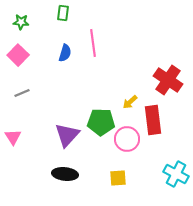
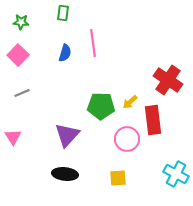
green pentagon: moved 16 px up
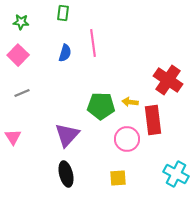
yellow arrow: rotated 49 degrees clockwise
black ellipse: moved 1 px right; rotated 70 degrees clockwise
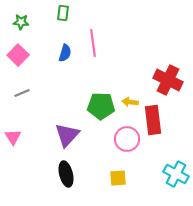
red cross: rotated 8 degrees counterclockwise
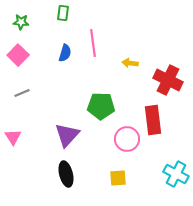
yellow arrow: moved 39 px up
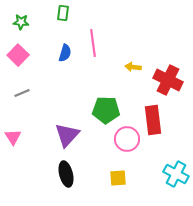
yellow arrow: moved 3 px right, 4 px down
green pentagon: moved 5 px right, 4 px down
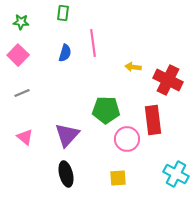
pink triangle: moved 12 px right; rotated 18 degrees counterclockwise
